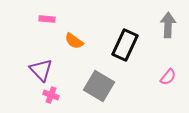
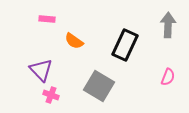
pink semicircle: rotated 18 degrees counterclockwise
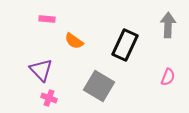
pink cross: moved 2 px left, 3 px down
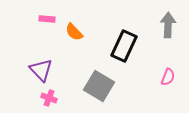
orange semicircle: moved 9 px up; rotated 12 degrees clockwise
black rectangle: moved 1 px left, 1 px down
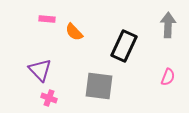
purple triangle: moved 1 px left
gray square: rotated 24 degrees counterclockwise
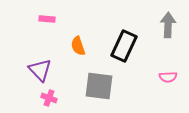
orange semicircle: moved 4 px right, 14 px down; rotated 24 degrees clockwise
pink semicircle: rotated 66 degrees clockwise
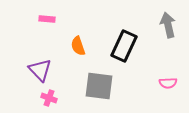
gray arrow: rotated 15 degrees counterclockwise
pink semicircle: moved 6 px down
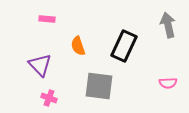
purple triangle: moved 5 px up
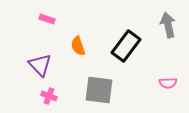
pink rectangle: rotated 14 degrees clockwise
black rectangle: moved 2 px right; rotated 12 degrees clockwise
gray square: moved 4 px down
pink cross: moved 2 px up
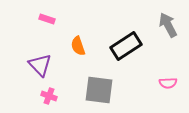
gray arrow: rotated 15 degrees counterclockwise
black rectangle: rotated 20 degrees clockwise
